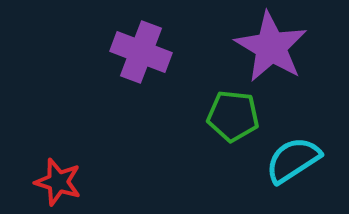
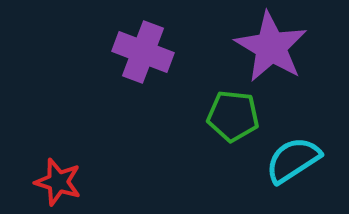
purple cross: moved 2 px right
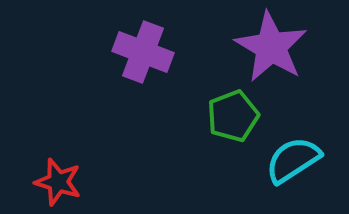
green pentagon: rotated 27 degrees counterclockwise
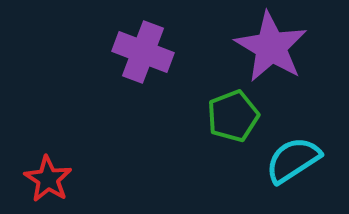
red star: moved 10 px left, 3 px up; rotated 15 degrees clockwise
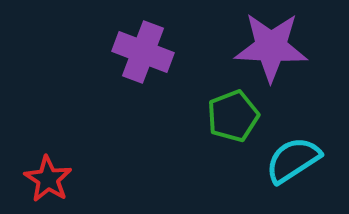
purple star: rotated 28 degrees counterclockwise
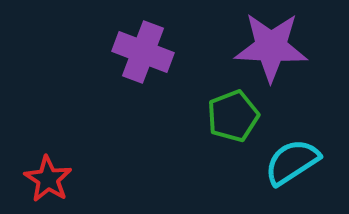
cyan semicircle: moved 1 px left, 2 px down
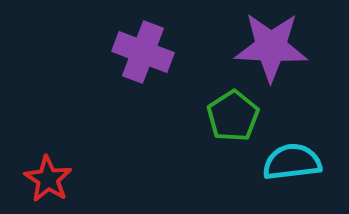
green pentagon: rotated 12 degrees counterclockwise
cyan semicircle: rotated 26 degrees clockwise
